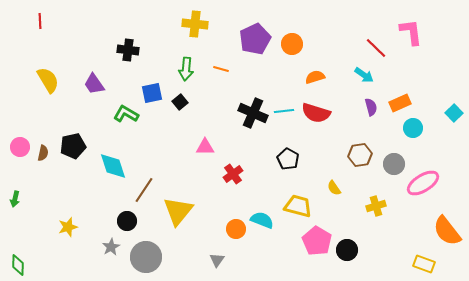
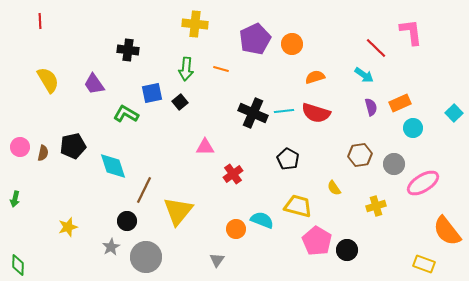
brown line at (144, 190): rotated 8 degrees counterclockwise
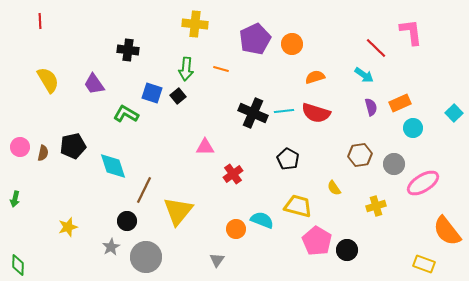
blue square at (152, 93): rotated 30 degrees clockwise
black square at (180, 102): moved 2 px left, 6 px up
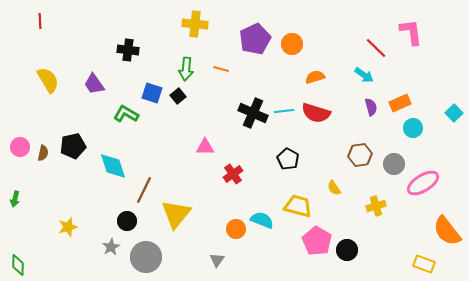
yellow triangle at (178, 211): moved 2 px left, 3 px down
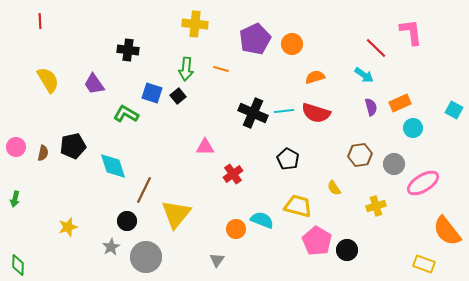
cyan square at (454, 113): moved 3 px up; rotated 18 degrees counterclockwise
pink circle at (20, 147): moved 4 px left
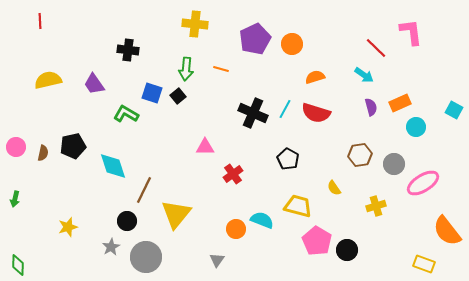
yellow semicircle at (48, 80): rotated 72 degrees counterclockwise
cyan line at (284, 111): moved 1 px right, 2 px up; rotated 54 degrees counterclockwise
cyan circle at (413, 128): moved 3 px right, 1 px up
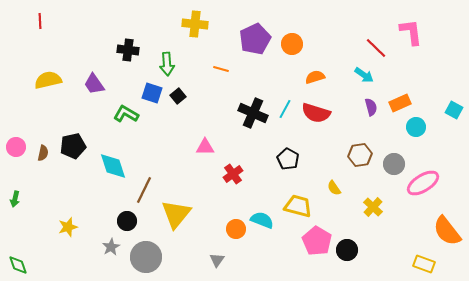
green arrow at (186, 69): moved 19 px left, 5 px up; rotated 10 degrees counterclockwise
yellow cross at (376, 206): moved 3 px left, 1 px down; rotated 30 degrees counterclockwise
green diamond at (18, 265): rotated 20 degrees counterclockwise
